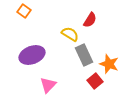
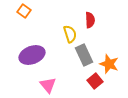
red semicircle: rotated 35 degrees counterclockwise
yellow semicircle: rotated 42 degrees clockwise
pink triangle: rotated 24 degrees counterclockwise
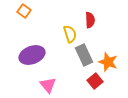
orange star: moved 1 px left, 2 px up
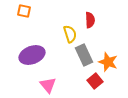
orange square: rotated 24 degrees counterclockwise
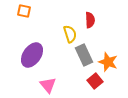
purple ellipse: rotated 35 degrees counterclockwise
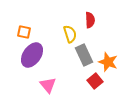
orange square: moved 21 px down
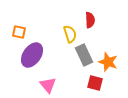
orange square: moved 5 px left
red square: moved 2 px down; rotated 35 degrees counterclockwise
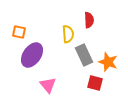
red semicircle: moved 1 px left
yellow semicircle: moved 2 px left; rotated 12 degrees clockwise
